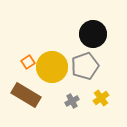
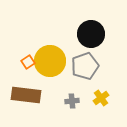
black circle: moved 2 px left
yellow circle: moved 2 px left, 6 px up
brown rectangle: rotated 24 degrees counterclockwise
gray cross: rotated 24 degrees clockwise
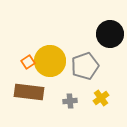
black circle: moved 19 px right
brown rectangle: moved 3 px right, 3 px up
gray cross: moved 2 px left
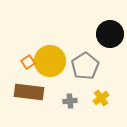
gray pentagon: rotated 12 degrees counterclockwise
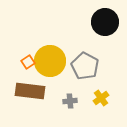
black circle: moved 5 px left, 12 px up
gray pentagon: rotated 12 degrees counterclockwise
brown rectangle: moved 1 px right, 1 px up
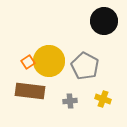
black circle: moved 1 px left, 1 px up
yellow circle: moved 1 px left
yellow cross: moved 2 px right, 1 px down; rotated 35 degrees counterclockwise
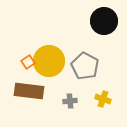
brown rectangle: moved 1 px left
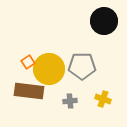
yellow circle: moved 8 px down
gray pentagon: moved 3 px left; rotated 28 degrees counterclockwise
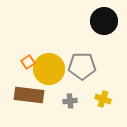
brown rectangle: moved 4 px down
